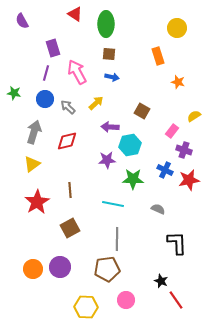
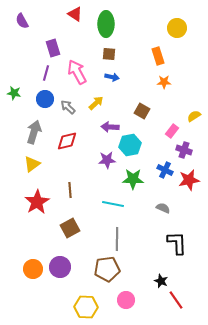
orange star at (178, 82): moved 14 px left; rotated 16 degrees counterclockwise
gray semicircle at (158, 209): moved 5 px right, 1 px up
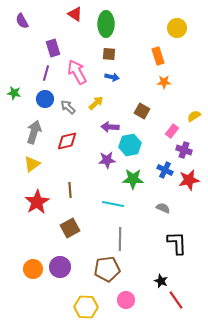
gray line at (117, 239): moved 3 px right
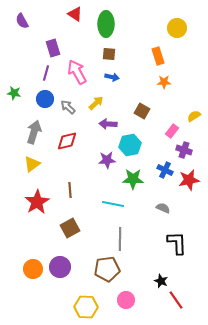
purple arrow at (110, 127): moved 2 px left, 3 px up
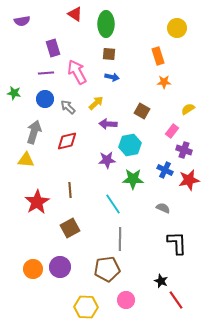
purple semicircle at (22, 21): rotated 70 degrees counterclockwise
purple line at (46, 73): rotated 70 degrees clockwise
yellow semicircle at (194, 116): moved 6 px left, 7 px up
yellow triangle at (32, 164): moved 6 px left, 4 px up; rotated 42 degrees clockwise
cyan line at (113, 204): rotated 45 degrees clockwise
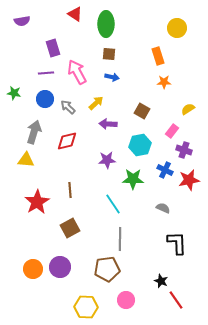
cyan hexagon at (130, 145): moved 10 px right
